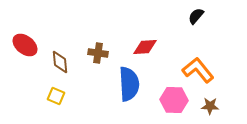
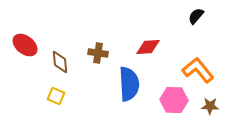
red diamond: moved 3 px right
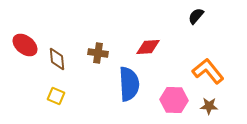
brown diamond: moved 3 px left, 3 px up
orange L-shape: moved 10 px right, 1 px down
brown star: moved 1 px left
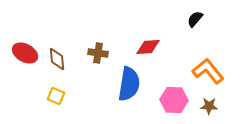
black semicircle: moved 1 px left, 3 px down
red ellipse: moved 8 px down; rotated 10 degrees counterclockwise
blue semicircle: rotated 12 degrees clockwise
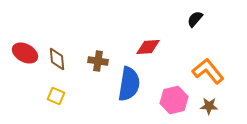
brown cross: moved 8 px down
pink hexagon: rotated 16 degrees counterclockwise
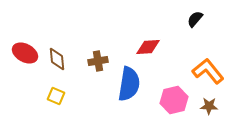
brown cross: rotated 18 degrees counterclockwise
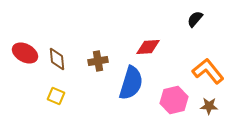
blue semicircle: moved 2 px right, 1 px up; rotated 8 degrees clockwise
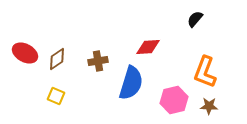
brown diamond: rotated 60 degrees clockwise
orange L-shape: moved 3 px left, 1 px down; rotated 120 degrees counterclockwise
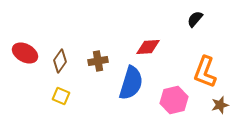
brown diamond: moved 3 px right, 2 px down; rotated 20 degrees counterclockwise
yellow square: moved 5 px right
brown star: moved 11 px right, 1 px up; rotated 18 degrees counterclockwise
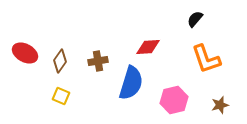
orange L-shape: moved 1 px right, 13 px up; rotated 40 degrees counterclockwise
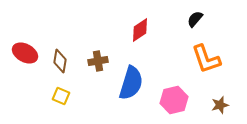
red diamond: moved 8 px left, 17 px up; rotated 30 degrees counterclockwise
brown diamond: rotated 25 degrees counterclockwise
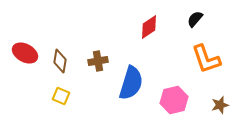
red diamond: moved 9 px right, 3 px up
